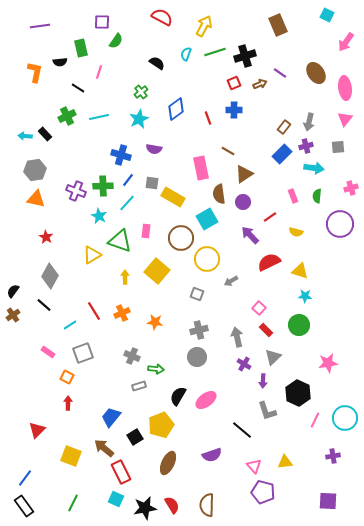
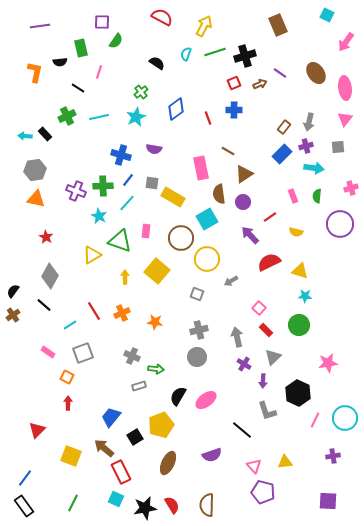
cyan star at (139, 119): moved 3 px left, 2 px up
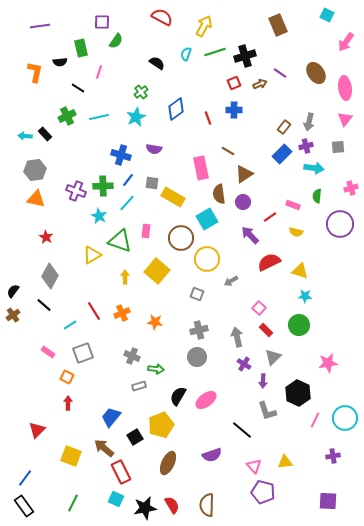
pink rectangle at (293, 196): moved 9 px down; rotated 48 degrees counterclockwise
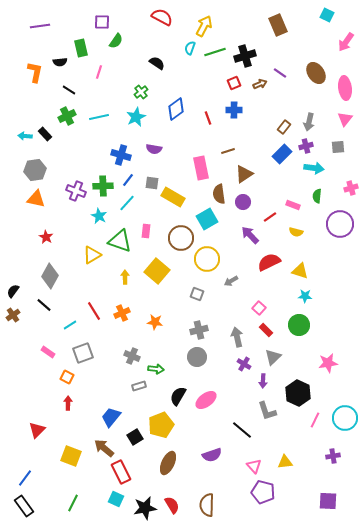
cyan semicircle at (186, 54): moved 4 px right, 6 px up
black line at (78, 88): moved 9 px left, 2 px down
brown line at (228, 151): rotated 48 degrees counterclockwise
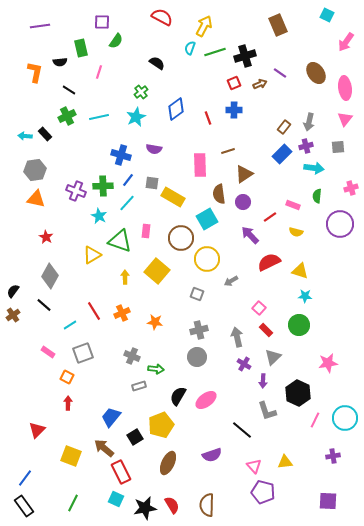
pink rectangle at (201, 168): moved 1 px left, 3 px up; rotated 10 degrees clockwise
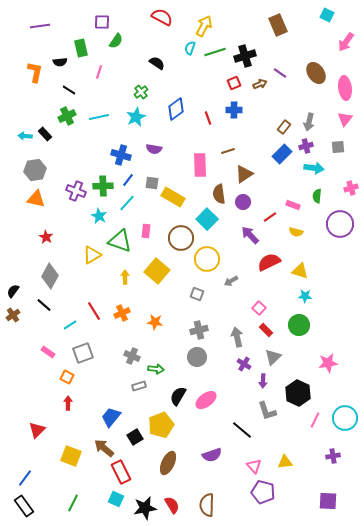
cyan square at (207, 219): rotated 15 degrees counterclockwise
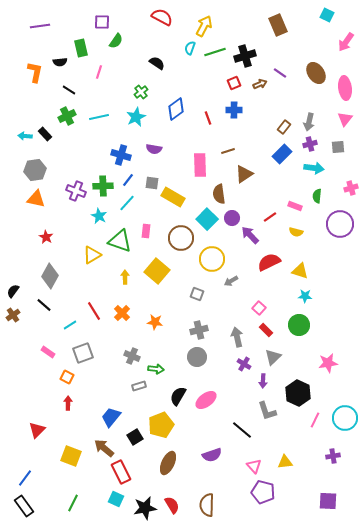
purple cross at (306, 146): moved 4 px right, 2 px up
purple circle at (243, 202): moved 11 px left, 16 px down
pink rectangle at (293, 205): moved 2 px right, 1 px down
yellow circle at (207, 259): moved 5 px right
orange cross at (122, 313): rotated 21 degrees counterclockwise
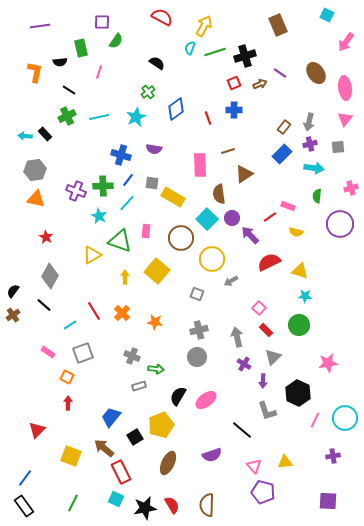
green cross at (141, 92): moved 7 px right
pink rectangle at (295, 206): moved 7 px left
